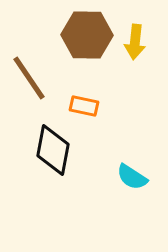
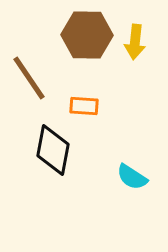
orange rectangle: rotated 8 degrees counterclockwise
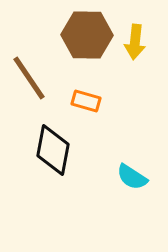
orange rectangle: moved 2 px right, 5 px up; rotated 12 degrees clockwise
